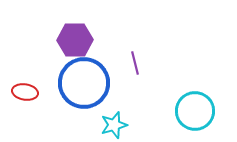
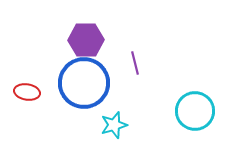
purple hexagon: moved 11 px right
red ellipse: moved 2 px right
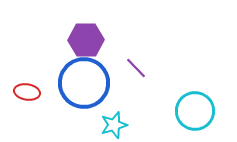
purple line: moved 1 px right, 5 px down; rotated 30 degrees counterclockwise
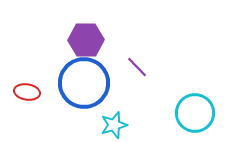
purple line: moved 1 px right, 1 px up
cyan circle: moved 2 px down
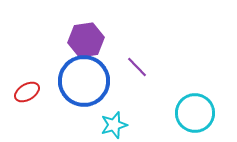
purple hexagon: rotated 8 degrees counterclockwise
blue circle: moved 2 px up
red ellipse: rotated 40 degrees counterclockwise
